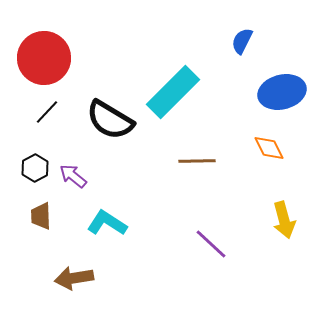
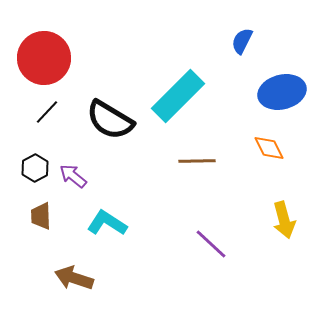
cyan rectangle: moved 5 px right, 4 px down
brown arrow: rotated 27 degrees clockwise
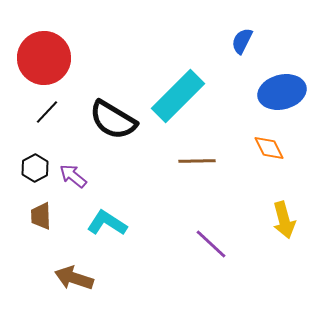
black semicircle: moved 3 px right
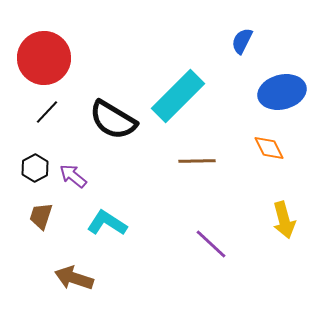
brown trapezoid: rotated 20 degrees clockwise
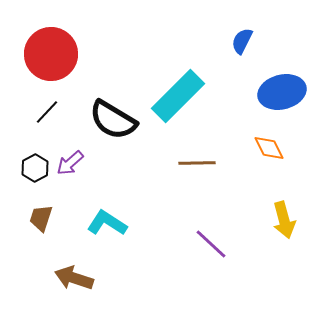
red circle: moved 7 px right, 4 px up
brown line: moved 2 px down
purple arrow: moved 3 px left, 13 px up; rotated 80 degrees counterclockwise
brown trapezoid: moved 2 px down
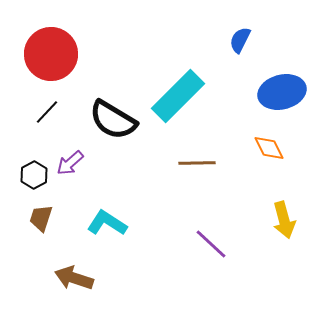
blue semicircle: moved 2 px left, 1 px up
black hexagon: moved 1 px left, 7 px down
